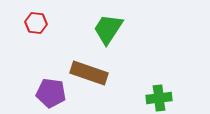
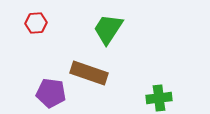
red hexagon: rotated 10 degrees counterclockwise
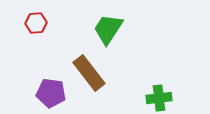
brown rectangle: rotated 33 degrees clockwise
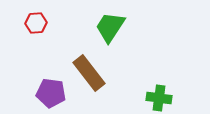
green trapezoid: moved 2 px right, 2 px up
green cross: rotated 15 degrees clockwise
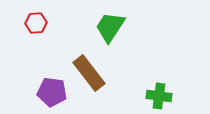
purple pentagon: moved 1 px right, 1 px up
green cross: moved 2 px up
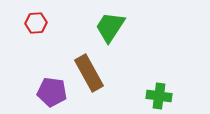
brown rectangle: rotated 9 degrees clockwise
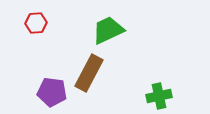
green trapezoid: moved 2 px left, 3 px down; rotated 32 degrees clockwise
brown rectangle: rotated 57 degrees clockwise
green cross: rotated 20 degrees counterclockwise
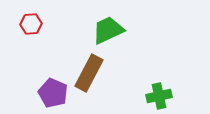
red hexagon: moved 5 px left, 1 px down
purple pentagon: moved 1 px right, 1 px down; rotated 16 degrees clockwise
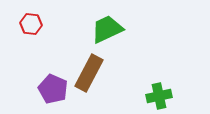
red hexagon: rotated 10 degrees clockwise
green trapezoid: moved 1 px left, 1 px up
purple pentagon: moved 4 px up
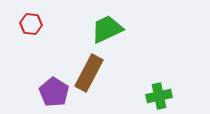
purple pentagon: moved 1 px right, 3 px down; rotated 8 degrees clockwise
